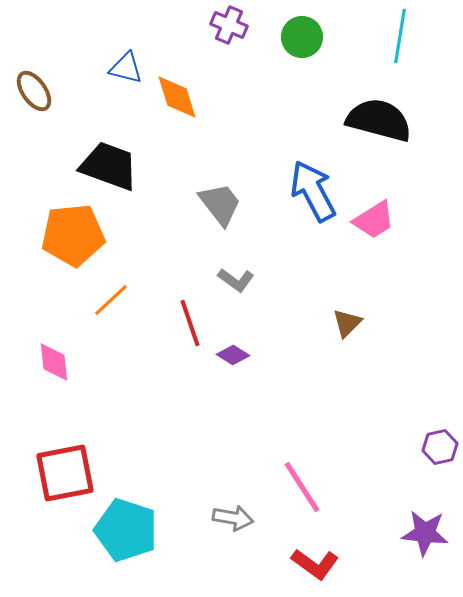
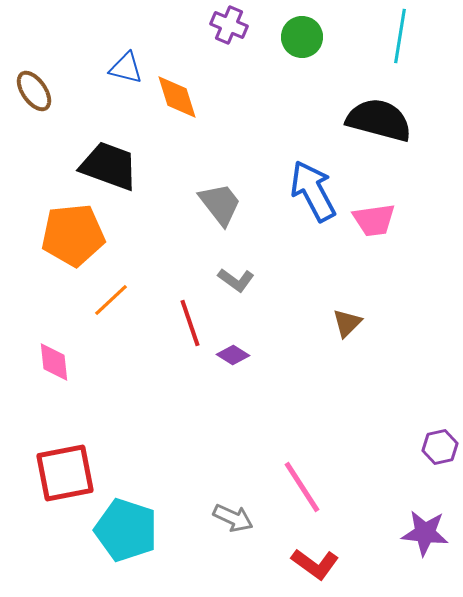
pink trapezoid: rotated 24 degrees clockwise
gray arrow: rotated 15 degrees clockwise
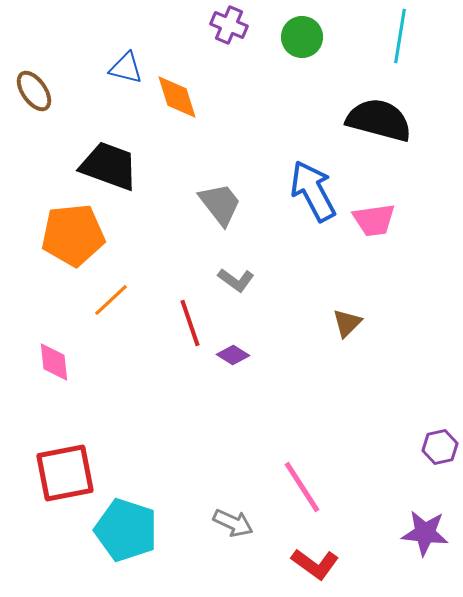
gray arrow: moved 5 px down
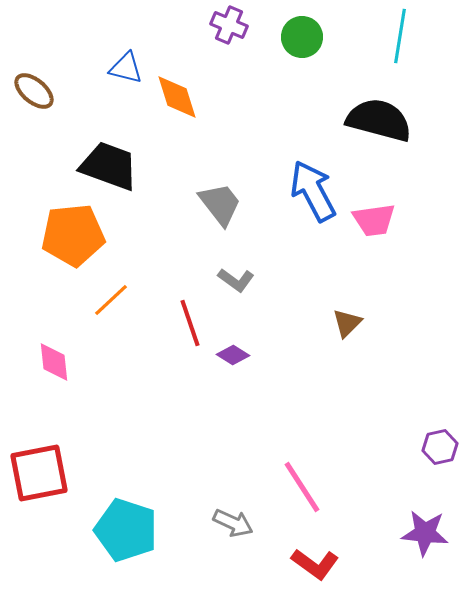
brown ellipse: rotated 15 degrees counterclockwise
red square: moved 26 px left
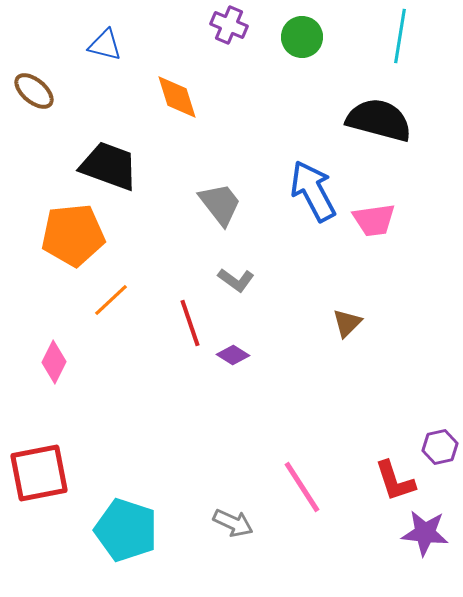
blue triangle: moved 21 px left, 23 px up
pink diamond: rotated 33 degrees clockwise
red L-shape: moved 80 px right, 83 px up; rotated 36 degrees clockwise
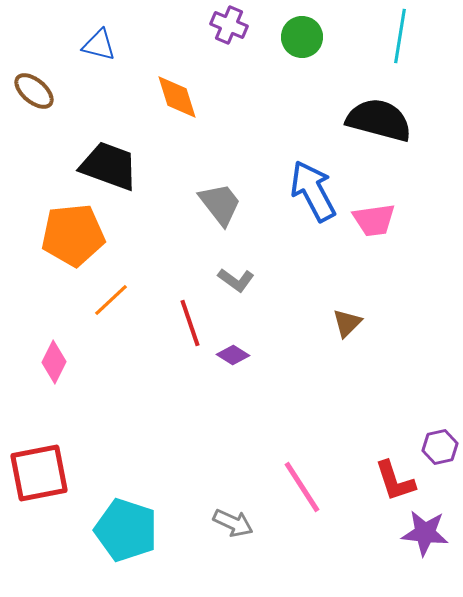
blue triangle: moved 6 px left
